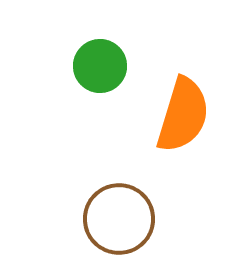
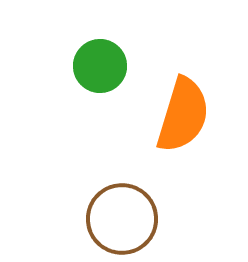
brown circle: moved 3 px right
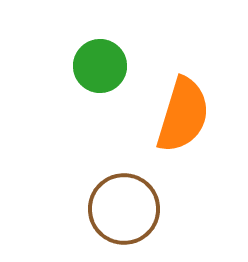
brown circle: moved 2 px right, 10 px up
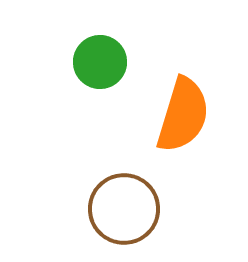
green circle: moved 4 px up
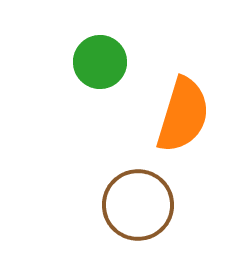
brown circle: moved 14 px right, 4 px up
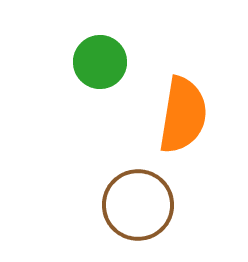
orange semicircle: rotated 8 degrees counterclockwise
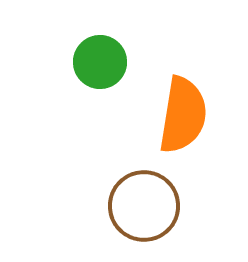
brown circle: moved 6 px right, 1 px down
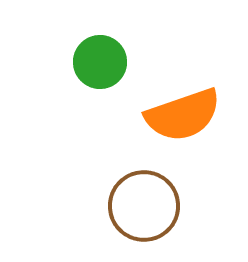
orange semicircle: rotated 62 degrees clockwise
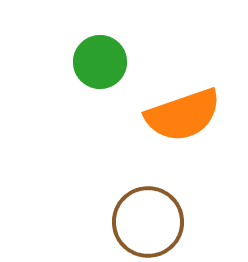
brown circle: moved 4 px right, 16 px down
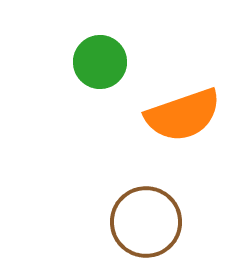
brown circle: moved 2 px left
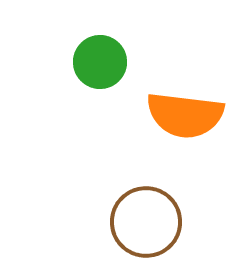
orange semicircle: moved 2 px right; rotated 26 degrees clockwise
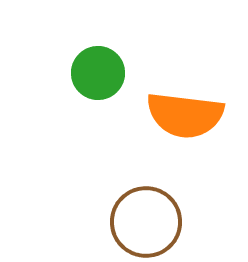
green circle: moved 2 px left, 11 px down
